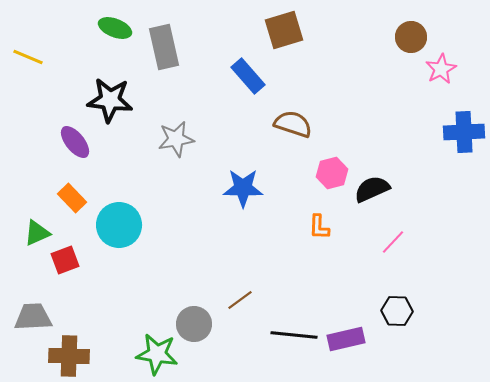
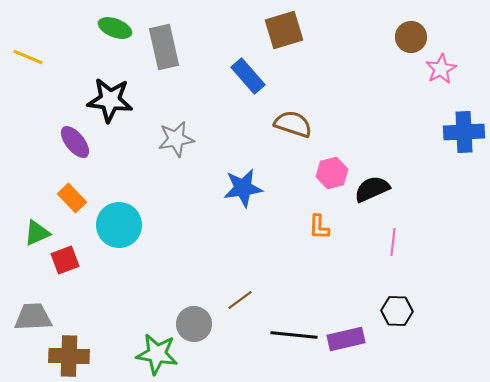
blue star: rotated 9 degrees counterclockwise
pink line: rotated 36 degrees counterclockwise
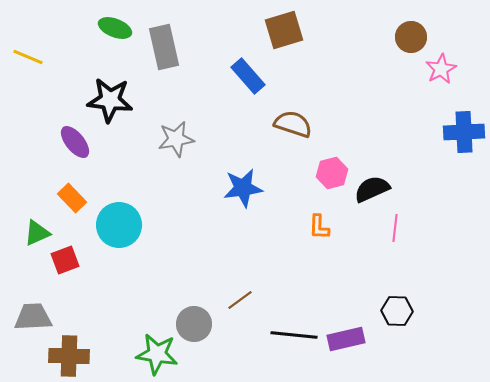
pink line: moved 2 px right, 14 px up
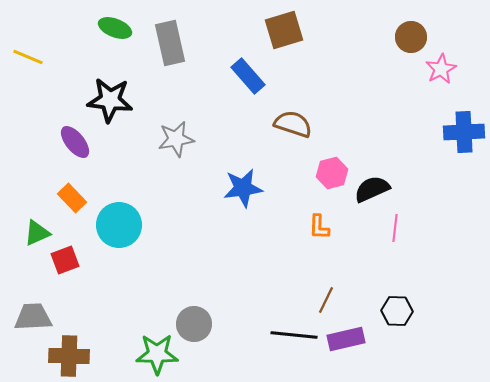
gray rectangle: moved 6 px right, 4 px up
brown line: moved 86 px right; rotated 28 degrees counterclockwise
green star: rotated 9 degrees counterclockwise
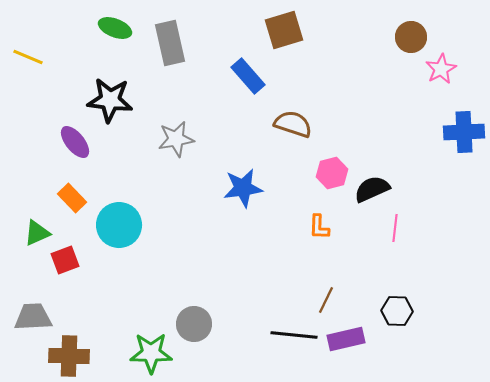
green star: moved 6 px left, 1 px up
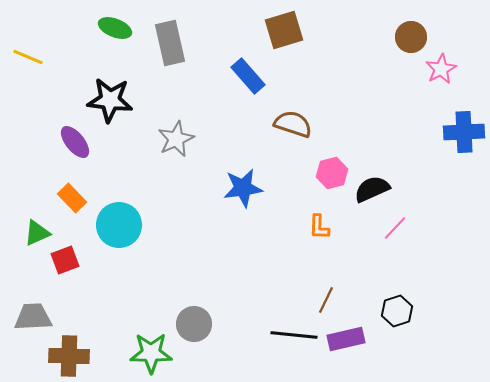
gray star: rotated 15 degrees counterclockwise
pink line: rotated 36 degrees clockwise
black hexagon: rotated 20 degrees counterclockwise
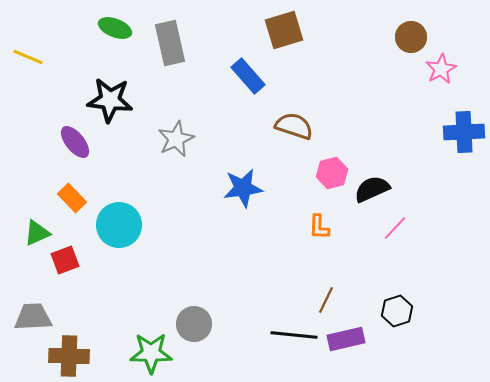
brown semicircle: moved 1 px right, 2 px down
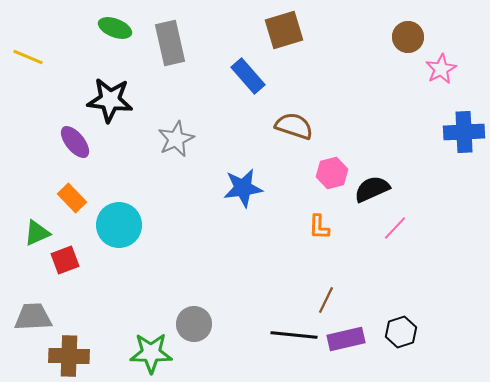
brown circle: moved 3 px left
black hexagon: moved 4 px right, 21 px down
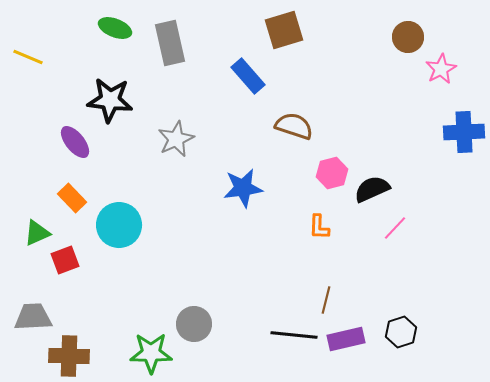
brown line: rotated 12 degrees counterclockwise
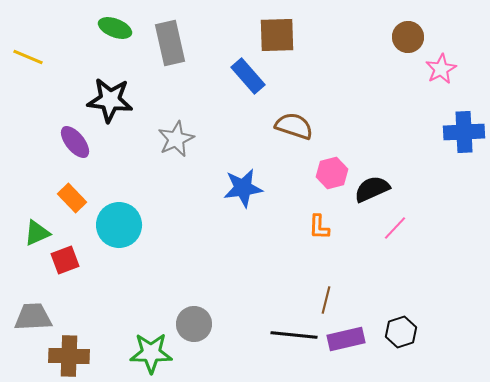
brown square: moved 7 px left, 5 px down; rotated 15 degrees clockwise
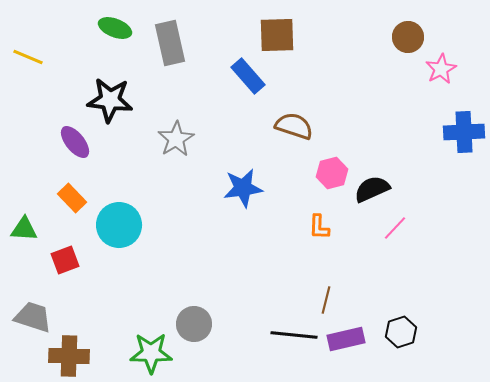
gray star: rotated 6 degrees counterclockwise
green triangle: moved 13 px left, 4 px up; rotated 28 degrees clockwise
gray trapezoid: rotated 21 degrees clockwise
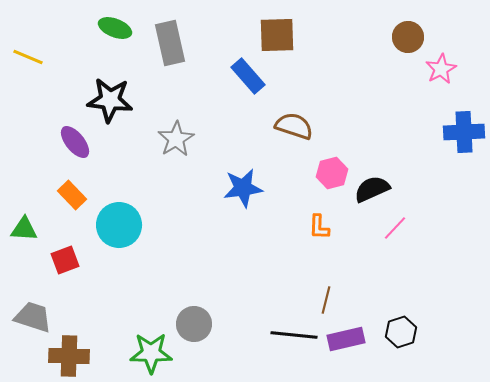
orange rectangle: moved 3 px up
